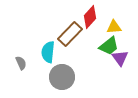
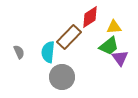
red diamond: rotated 15 degrees clockwise
brown rectangle: moved 1 px left, 3 px down
gray semicircle: moved 2 px left, 11 px up
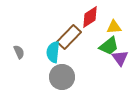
cyan semicircle: moved 5 px right
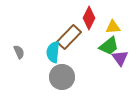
red diamond: moved 1 px left, 1 px down; rotated 30 degrees counterclockwise
yellow triangle: moved 1 px left
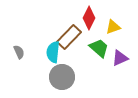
yellow triangle: rotated 14 degrees counterclockwise
green trapezoid: moved 10 px left, 2 px down; rotated 100 degrees counterclockwise
purple triangle: rotated 42 degrees clockwise
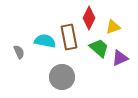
brown rectangle: rotated 55 degrees counterclockwise
cyan semicircle: moved 8 px left, 11 px up; rotated 95 degrees clockwise
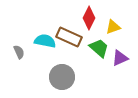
brown rectangle: rotated 55 degrees counterclockwise
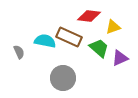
red diamond: moved 2 px up; rotated 70 degrees clockwise
gray circle: moved 1 px right, 1 px down
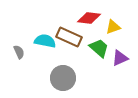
red diamond: moved 2 px down
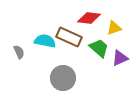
yellow triangle: moved 1 px right, 1 px down
